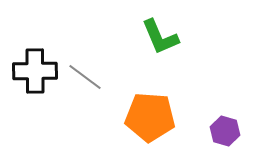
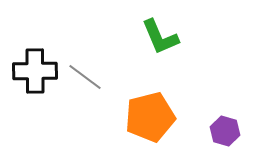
orange pentagon: rotated 18 degrees counterclockwise
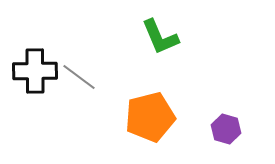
gray line: moved 6 px left
purple hexagon: moved 1 px right, 2 px up
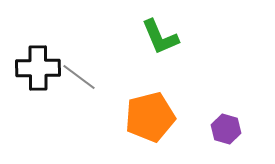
black cross: moved 3 px right, 3 px up
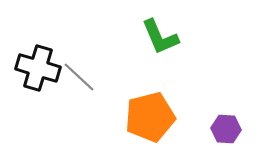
black cross: rotated 18 degrees clockwise
gray line: rotated 6 degrees clockwise
purple hexagon: rotated 12 degrees counterclockwise
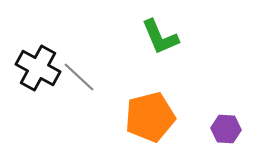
black cross: rotated 12 degrees clockwise
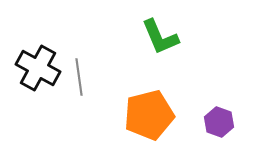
gray line: rotated 39 degrees clockwise
orange pentagon: moved 1 px left, 2 px up
purple hexagon: moved 7 px left, 7 px up; rotated 16 degrees clockwise
